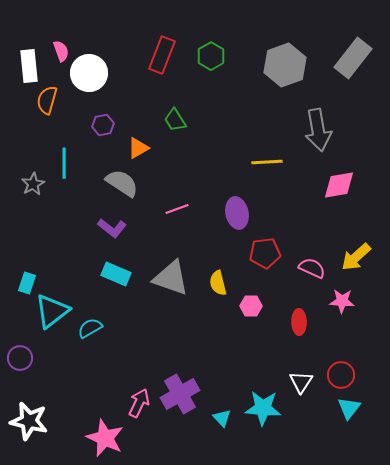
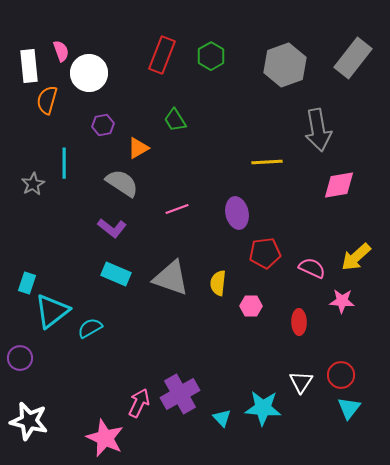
yellow semicircle at (218, 283): rotated 20 degrees clockwise
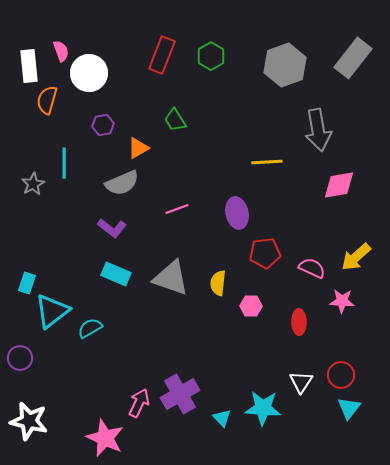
gray semicircle at (122, 183): rotated 124 degrees clockwise
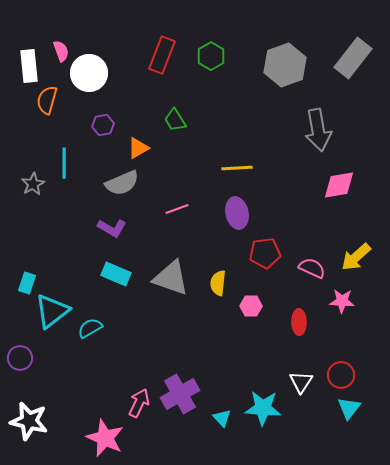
yellow line at (267, 162): moved 30 px left, 6 px down
purple L-shape at (112, 228): rotated 8 degrees counterclockwise
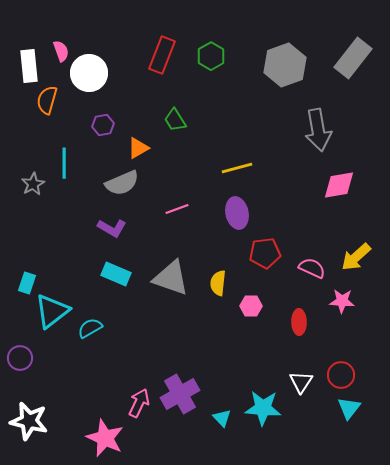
yellow line at (237, 168): rotated 12 degrees counterclockwise
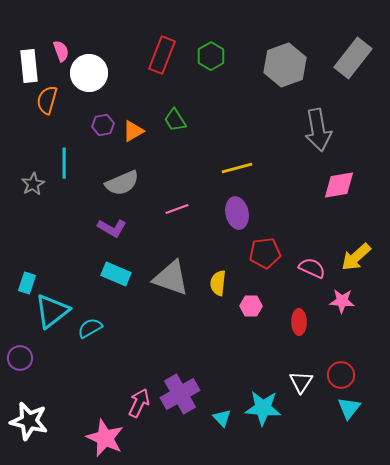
orange triangle at (138, 148): moved 5 px left, 17 px up
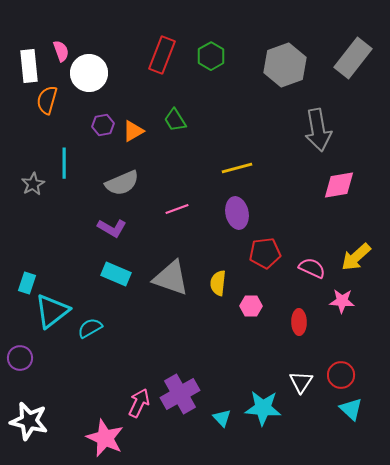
cyan triangle at (349, 408): moved 2 px right, 1 px down; rotated 25 degrees counterclockwise
